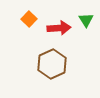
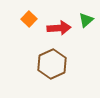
green triangle: rotated 21 degrees clockwise
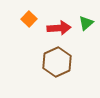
green triangle: moved 3 px down
brown hexagon: moved 5 px right, 2 px up
